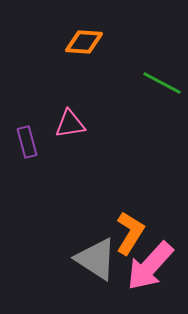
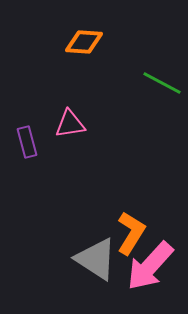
orange L-shape: moved 1 px right
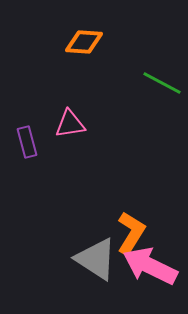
pink arrow: rotated 74 degrees clockwise
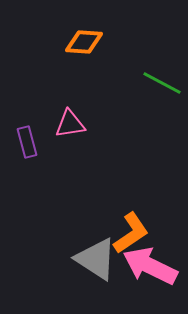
orange L-shape: rotated 24 degrees clockwise
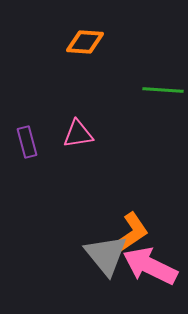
orange diamond: moved 1 px right
green line: moved 1 px right, 7 px down; rotated 24 degrees counterclockwise
pink triangle: moved 8 px right, 10 px down
gray triangle: moved 10 px right, 4 px up; rotated 18 degrees clockwise
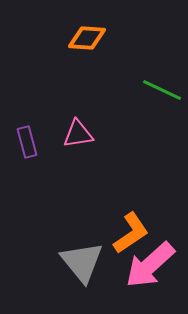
orange diamond: moved 2 px right, 4 px up
green line: moved 1 px left; rotated 21 degrees clockwise
gray triangle: moved 24 px left, 7 px down
pink arrow: moved 1 px up; rotated 68 degrees counterclockwise
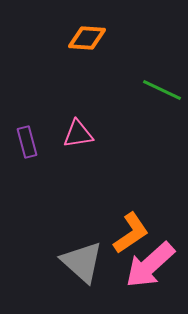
gray triangle: rotated 9 degrees counterclockwise
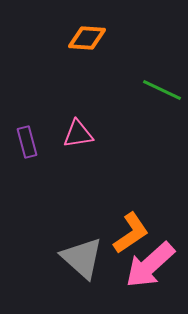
gray triangle: moved 4 px up
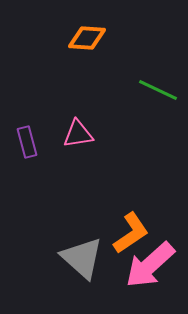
green line: moved 4 px left
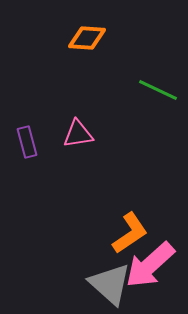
orange L-shape: moved 1 px left
gray triangle: moved 28 px right, 26 px down
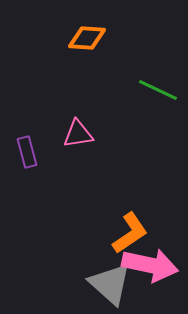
purple rectangle: moved 10 px down
pink arrow: rotated 126 degrees counterclockwise
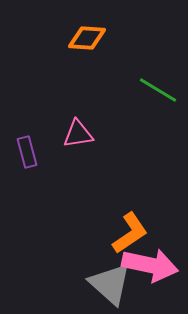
green line: rotated 6 degrees clockwise
